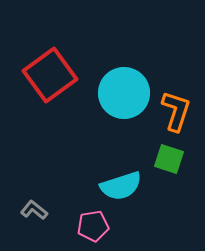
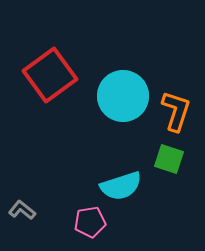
cyan circle: moved 1 px left, 3 px down
gray L-shape: moved 12 px left
pink pentagon: moved 3 px left, 4 px up
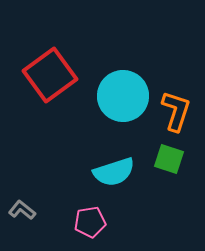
cyan semicircle: moved 7 px left, 14 px up
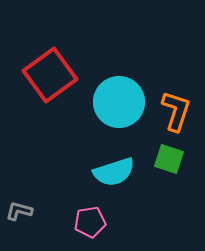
cyan circle: moved 4 px left, 6 px down
gray L-shape: moved 3 px left, 1 px down; rotated 24 degrees counterclockwise
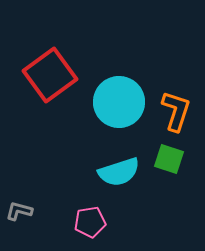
cyan semicircle: moved 5 px right
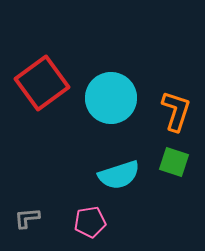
red square: moved 8 px left, 8 px down
cyan circle: moved 8 px left, 4 px up
green square: moved 5 px right, 3 px down
cyan semicircle: moved 3 px down
gray L-shape: moved 8 px right, 7 px down; rotated 20 degrees counterclockwise
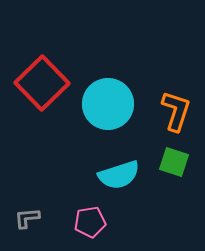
red square: rotated 8 degrees counterclockwise
cyan circle: moved 3 px left, 6 px down
